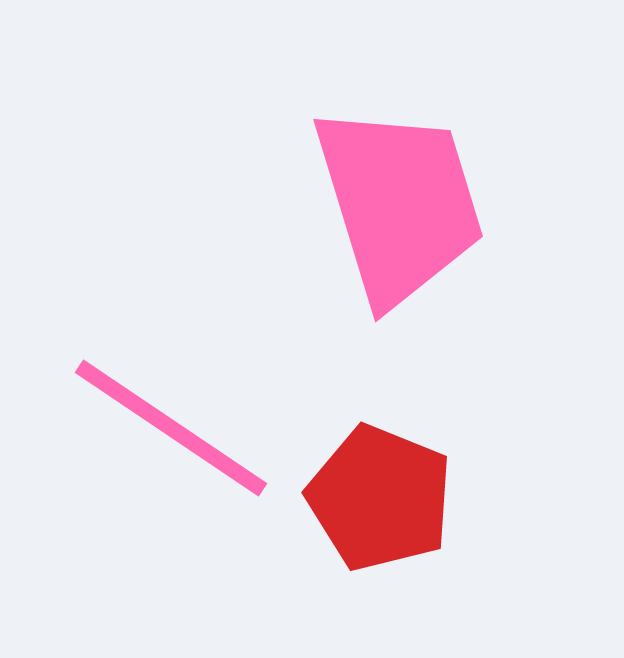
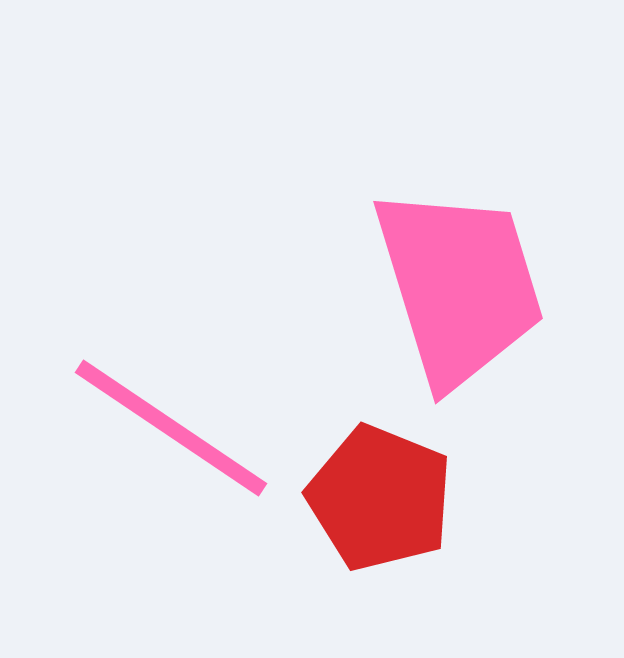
pink trapezoid: moved 60 px right, 82 px down
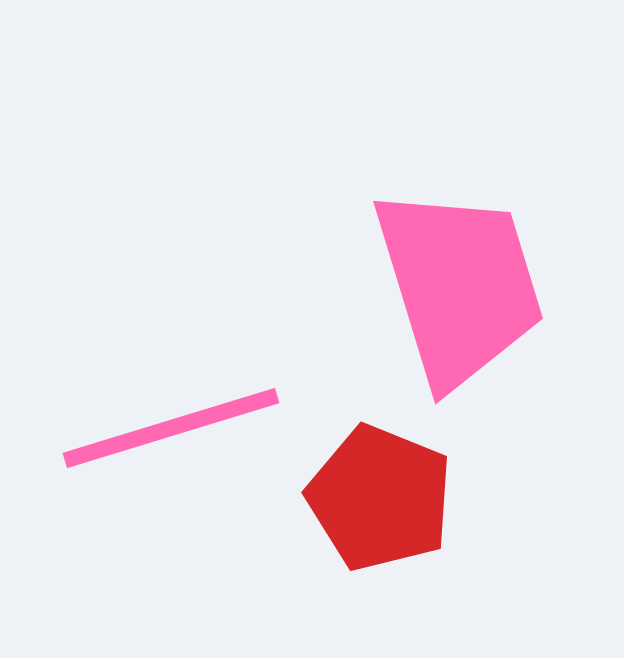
pink line: rotated 51 degrees counterclockwise
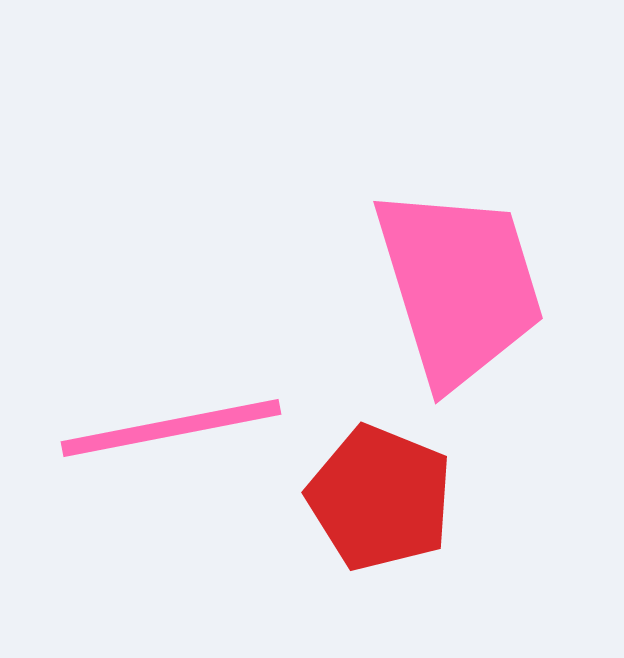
pink line: rotated 6 degrees clockwise
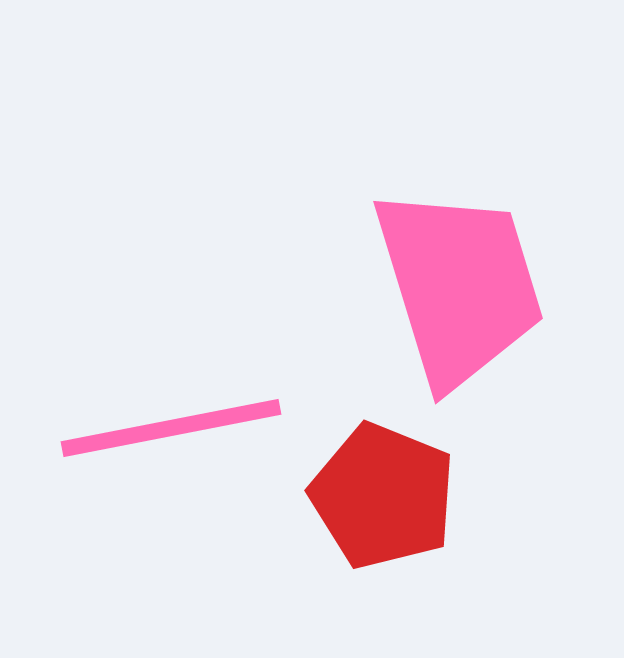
red pentagon: moved 3 px right, 2 px up
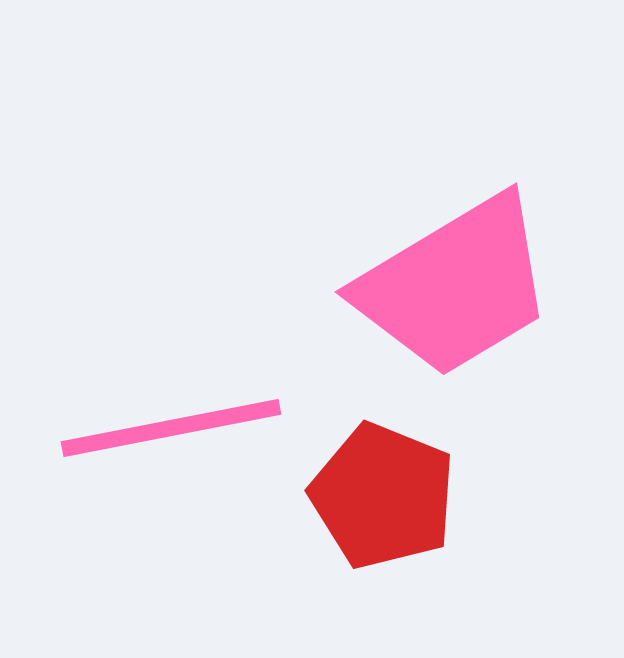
pink trapezoid: moved 4 px left; rotated 76 degrees clockwise
